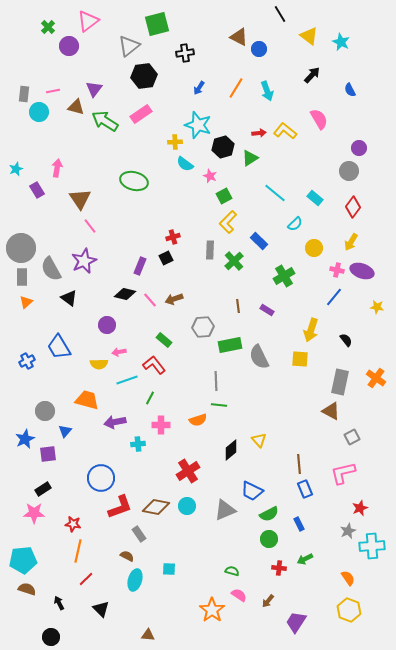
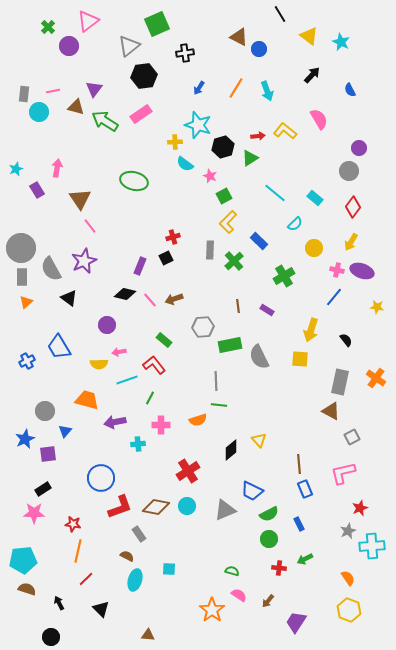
green square at (157, 24): rotated 10 degrees counterclockwise
red arrow at (259, 133): moved 1 px left, 3 px down
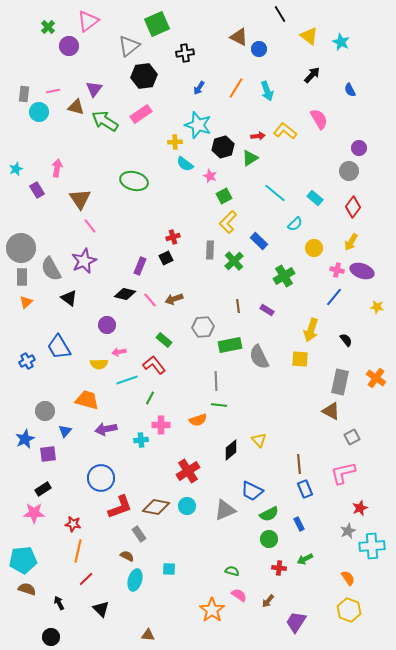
purple arrow at (115, 422): moved 9 px left, 7 px down
cyan cross at (138, 444): moved 3 px right, 4 px up
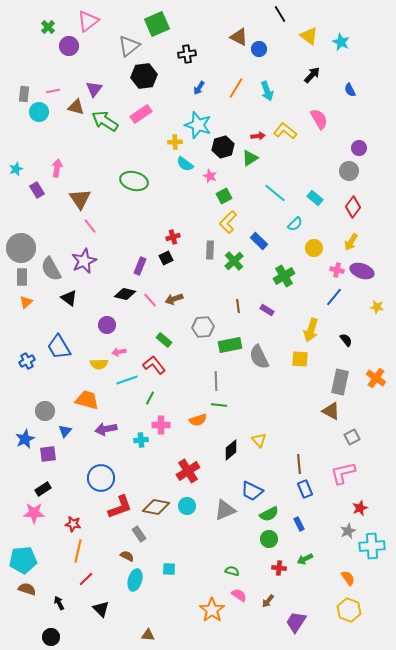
black cross at (185, 53): moved 2 px right, 1 px down
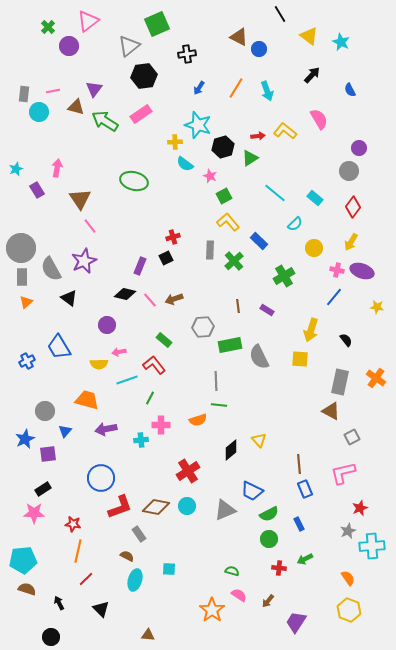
yellow L-shape at (228, 222): rotated 95 degrees clockwise
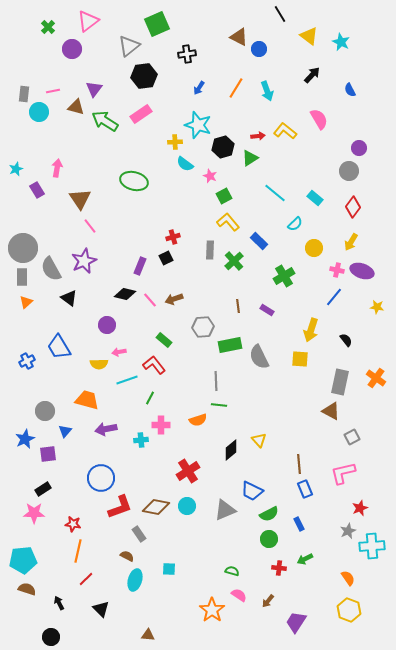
purple circle at (69, 46): moved 3 px right, 3 px down
gray circle at (21, 248): moved 2 px right
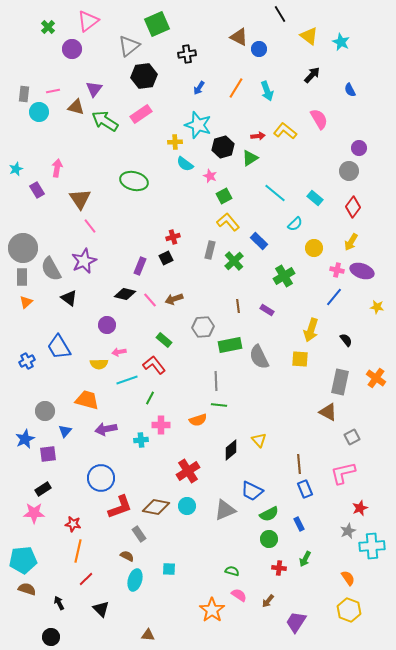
gray rectangle at (210, 250): rotated 12 degrees clockwise
brown triangle at (331, 411): moved 3 px left, 1 px down
green arrow at (305, 559): rotated 35 degrees counterclockwise
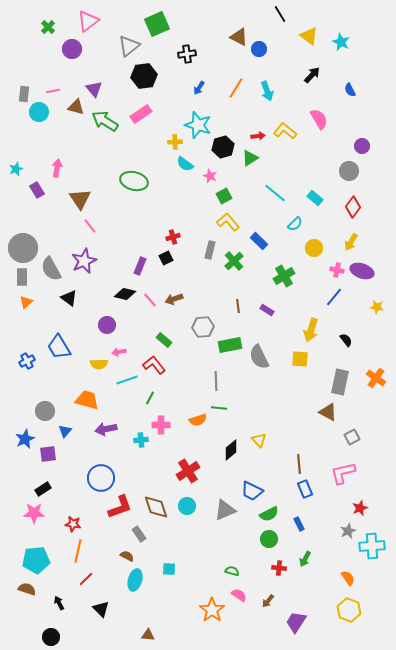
purple triangle at (94, 89): rotated 18 degrees counterclockwise
purple circle at (359, 148): moved 3 px right, 2 px up
green line at (219, 405): moved 3 px down
brown diamond at (156, 507): rotated 60 degrees clockwise
cyan pentagon at (23, 560): moved 13 px right
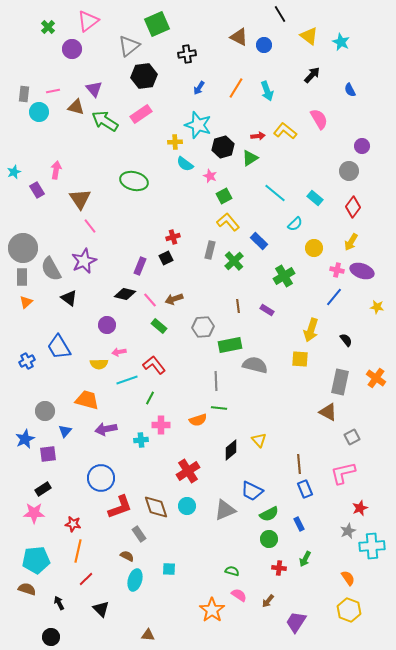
blue circle at (259, 49): moved 5 px right, 4 px up
pink arrow at (57, 168): moved 1 px left, 2 px down
cyan star at (16, 169): moved 2 px left, 3 px down
green rectangle at (164, 340): moved 5 px left, 14 px up
gray semicircle at (259, 357): moved 4 px left, 8 px down; rotated 130 degrees clockwise
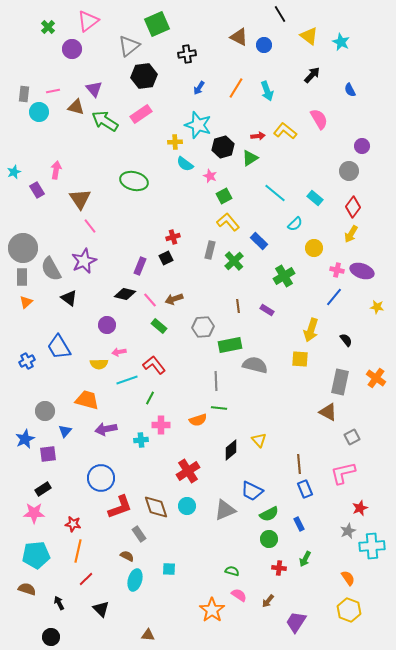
yellow arrow at (351, 242): moved 8 px up
cyan pentagon at (36, 560): moved 5 px up
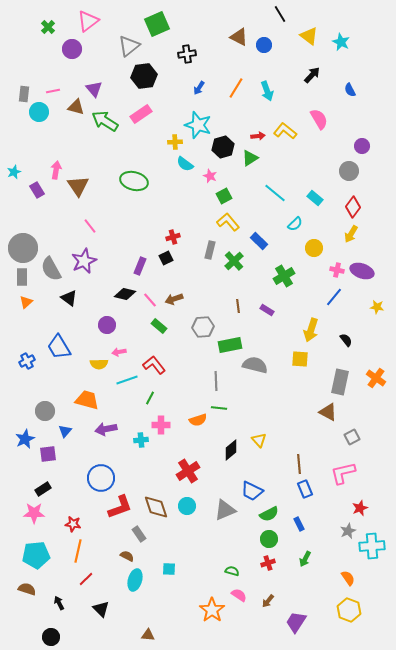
brown triangle at (80, 199): moved 2 px left, 13 px up
red cross at (279, 568): moved 11 px left, 5 px up; rotated 24 degrees counterclockwise
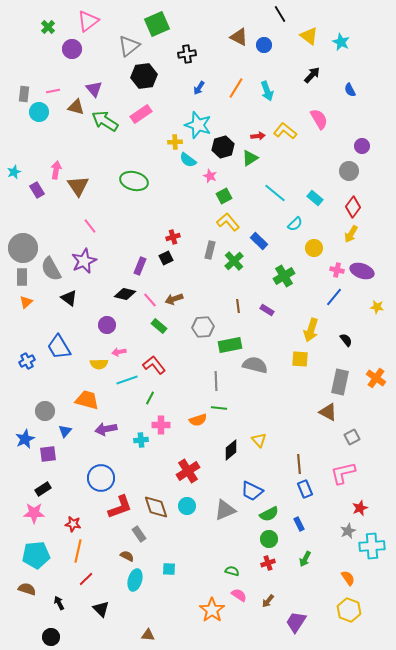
cyan semicircle at (185, 164): moved 3 px right, 4 px up
